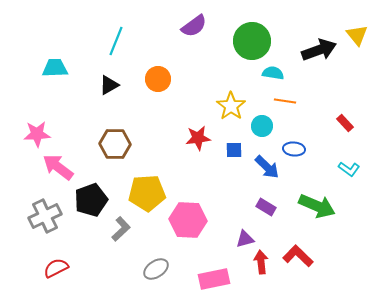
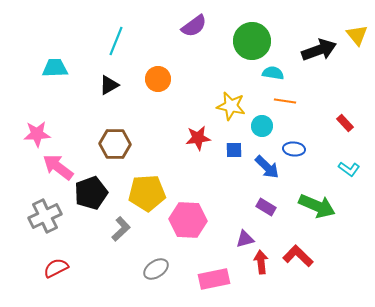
yellow star: rotated 24 degrees counterclockwise
black pentagon: moved 7 px up
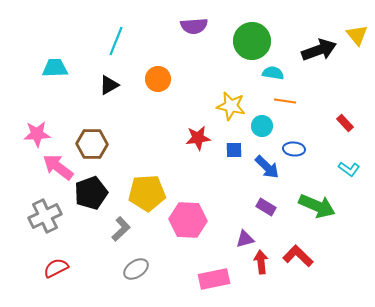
purple semicircle: rotated 32 degrees clockwise
brown hexagon: moved 23 px left
gray ellipse: moved 20 px left
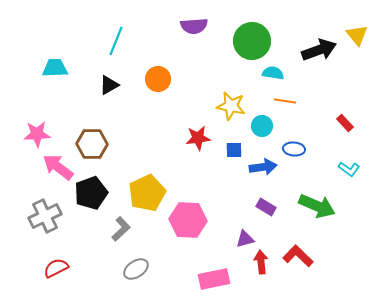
blue arrow: moved 4 px left; rotated 52 degrees counterclockwise
yellow pentagon: rotated 21 degrees counterclockwise
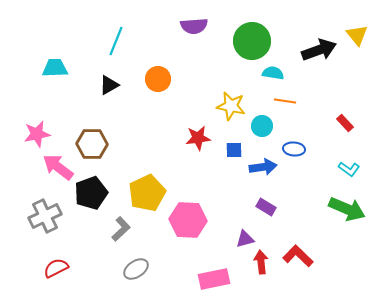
pink star: rotated 8 degrees counterclockwise
green arrow: moved 30 px right, 3 px down
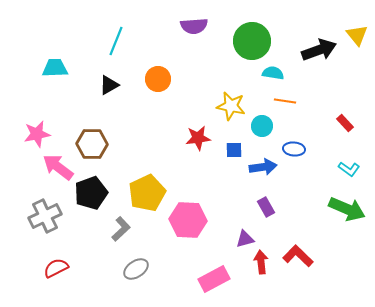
purple rectangle: rotated 30 degrees clockwise
pink rectangle: rotated 16 degrees counterclockwise
